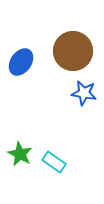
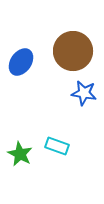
cyan rectangle: moved 3 px right, 16 px up; rotated 15 degrees counterclockwise
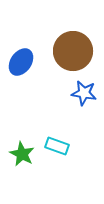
green star: moved 2 px right
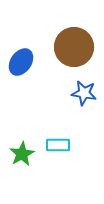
brown circle: moved 1 px right, 4 px up
cyan rectangle: moved 1 px right, 1 px up; rotated 20 degrees counterclockwise
green star: rotated 15 degrees clockwise
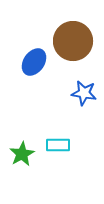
brown circle: moved 1 px left, 6 px up
blue ellipse: moved 13 px right
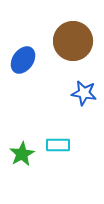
blue ellipse: moved 11 px left, 2 px up
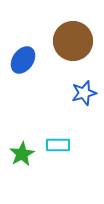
blue star: rotated 25 degrees counterclockwise
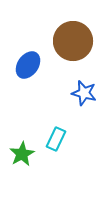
blue ellipse: moved 5 px right, 5 px down
blue star: rotated 30 degrees clockwise
cyan rectangle: moved 2 px left, 6 px up; rotated 65 degrees counterclockwise
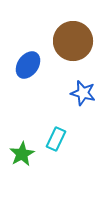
blue star: moved 1 px left
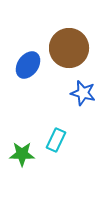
brown circle: moved 4 px left, 7 px down
cyan rectangle: moved 1 px down
green star: rotated 30 degrees clockwise
